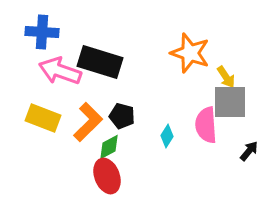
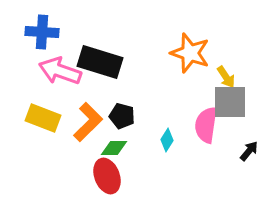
pink semicircle: rotated 12 degrees clockwise
cyan diamond: moved 4 px down
green diamond: moved 5 px right, 1 px down; rotated 28 degrees clockwise
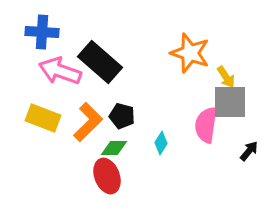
black rectangle: rotated 24 degrees clockwise
cyan diamond: moved 6 px left, 3 px down
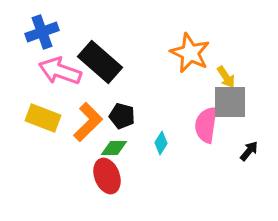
blue cross: rotated 24 degrees counterclockwise
orange star: rotated 6 degrees clockwise
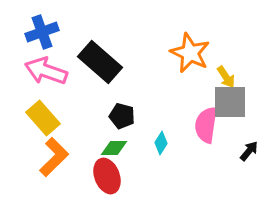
pink arrow: moved 14 px left
yellow rectangle: rotated 28 degrees clockwise
orange L-shape: moved 34 px left, 35 px down
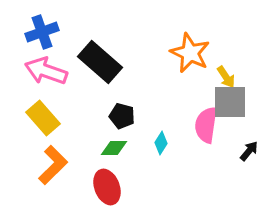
orange L-shape: moved 1 px left, 8 px down
red ellipse: moved 11 px down
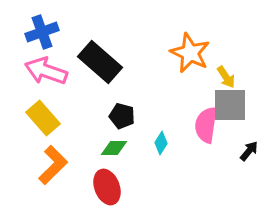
gray square: moved 3 px down
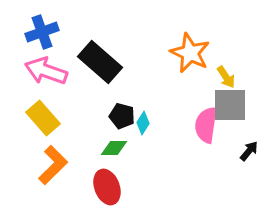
cyan diamond: moved 18 px left, 20 px up
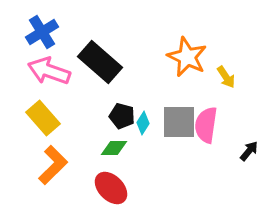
blue cross: rotated 12 degrees counterclockwise
orange star: moved 3 px left, 4 px down
pink arrow: moved 3 px right
gray square: moved 51 px left, 17 px down
red ellipse: moved 4 px right, 1 px down; rotated 24 degrees counterclockwise
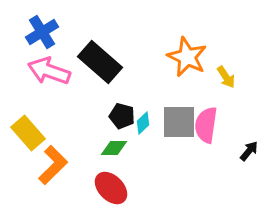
yellow rectangle: moved 15 px left, 15 px down
cyan diamond: rotated 15 degrees clockwise
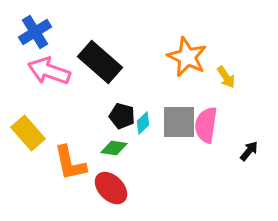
blue cross: moved 7 px left
green diamond: rotated 8 degrees clockwise
orange L-shape: moved 17 px right, 2 px up; rotated 123 degrees clockwise
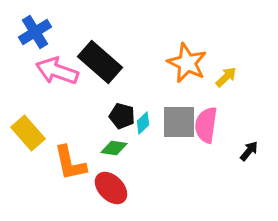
orange star: moved 6 px down
pink arrow: moved 8 px right
yellow arrow: rotated 100 degrees counterclockwise
